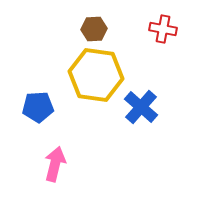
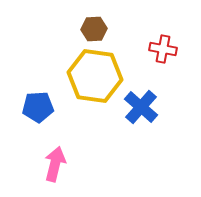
red cross: moved 20 px down
yellow hexagon: moved 1 px left, 1 px down
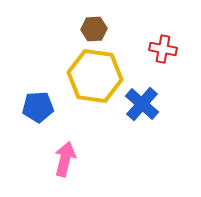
blue cross: moved 1 px right, 3 px up
pink arrow: moved 10 px right, 5 px up
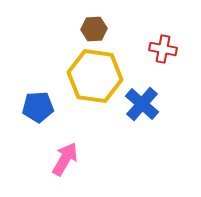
pink arrow: rotated 16 degrees clockwise
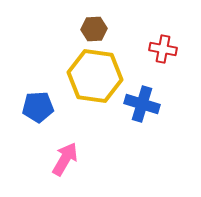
blue cross: rotated 24 degrees counterclockwise
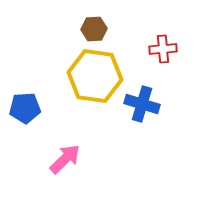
red cross: rotated 16 degrees counterclockwise
blue pentagon: moved 13 px left, 1 px down
pink arrow: rotated 16 degrees clockwise
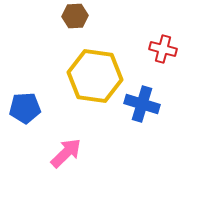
brown hexagon: moved 19 px left, 13 px up
red cross: rotated 20 degrees clockwise
pink arrow: moved 1 px right, 6 px up
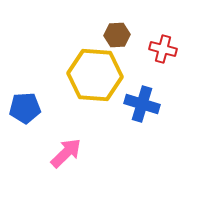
brown hexagon: moved 42 px right, 19 px down
yellow hexagon: moved 1 px up; rotated 4 degrees counterclockwise
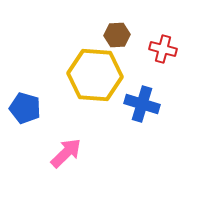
blue pentagon: rotated 20 degrees clockwise
